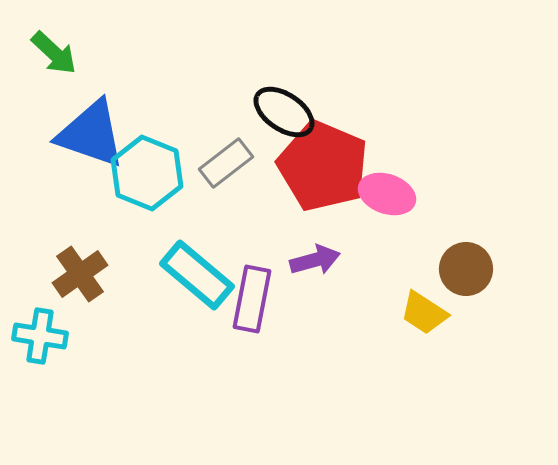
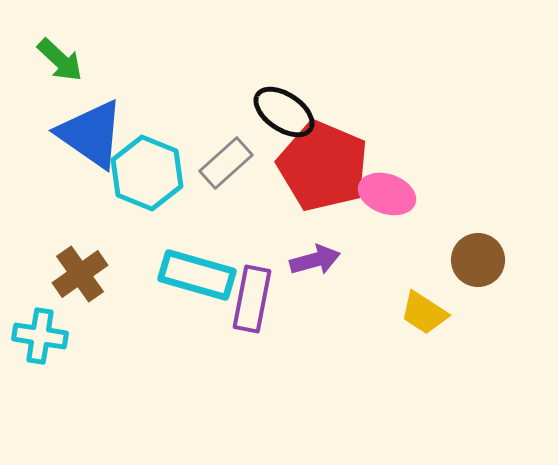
green arrow: moved 6 px right, 7 px down
blue triangle: rotated 16 degrees clockwise
gray rectangle: rotated 4 degrees counterclockwise
brown circle: moved 12 px right, 9 px up
cyan rectangle: rotated 24 degrees counterclockwise
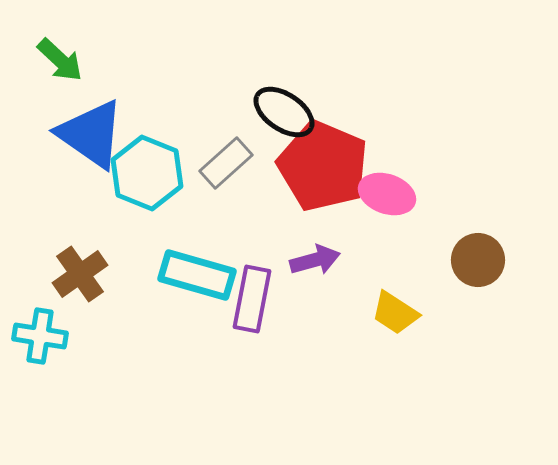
yellow trapezoid: moved 29 px left
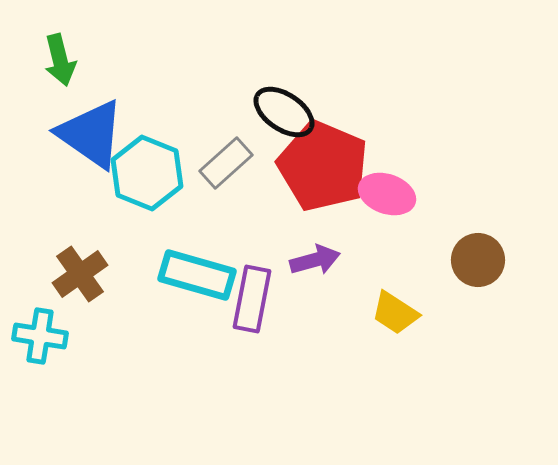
green arrow: rotated 33 degrees clockwise
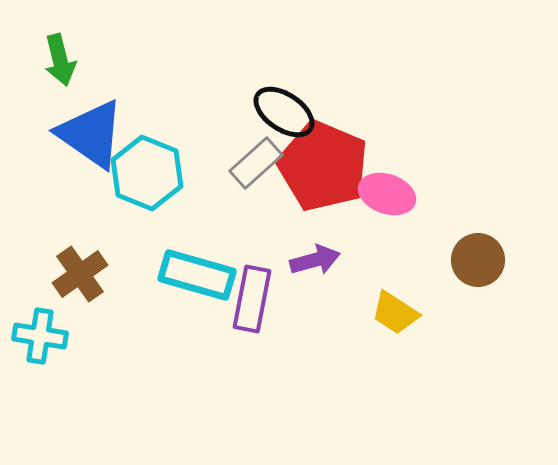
gray rectangle: moved 30 px right
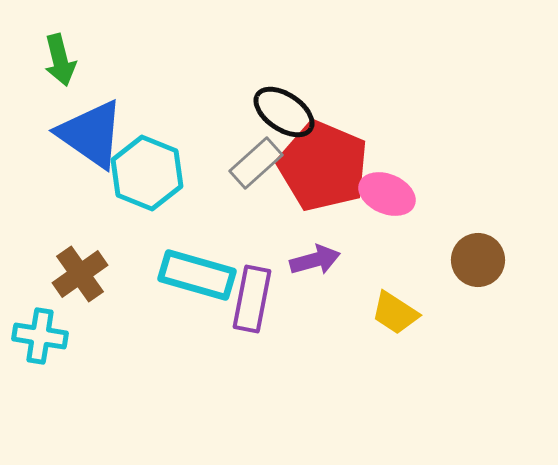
pink ellipse: rotated 4 degrees clockwise
